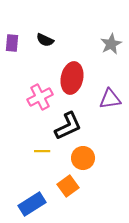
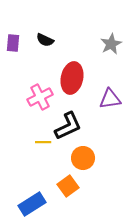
purple rectangle: moved 1 px right
yellow line: moved 1 px right, 9 px up
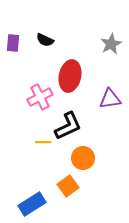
red ellipse: moved 2 px left, 2 px up
